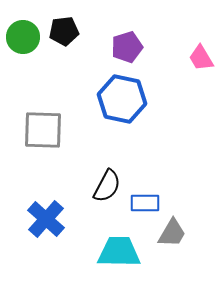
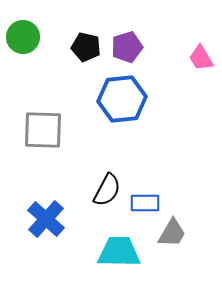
black pentagon: moved 22 px right, 16 px down; rotated 20 degrees clockwise
blue hexagon: rotated 18 degrees counterclockwise
black semicircle: moved 4 px down
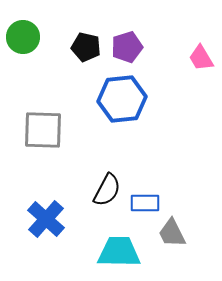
gray trapezoid: rotated 124 degrees clockwise
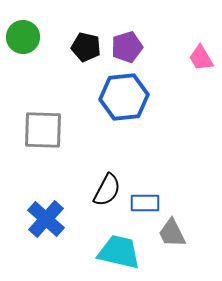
blue hexagon: moved 2 px right, 2 px up
cyan trapezoid: rotated 12 degrees clockwise
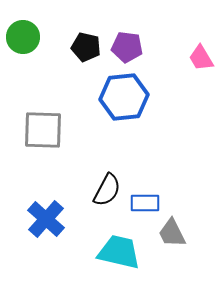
purple pentagon: rotated 24 degrees clockwise
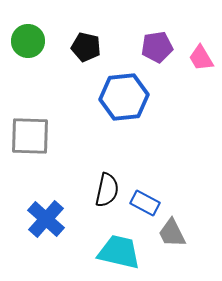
green circle: moved 5 px right, 4 px down
purple pentagon: moved 30 px right; rotated 16 degrees counterclockwise
gray square: moved 13 px left, 6 px down
black semicircle: rotated 16 degrees counterclockwise
blue rectangle: rotated 28 degrees clockwise
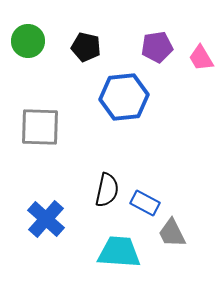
gray square: moved 10 px right, 9 px up
cyan trapezoid: rotated 9 degrees counterclockwise
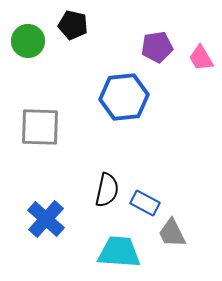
black pentagon: moved 13 px left, 22 px up
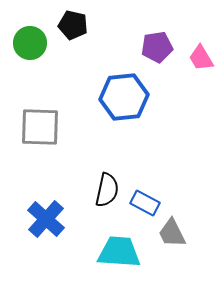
green circle: moved 2 px right, 2 px down
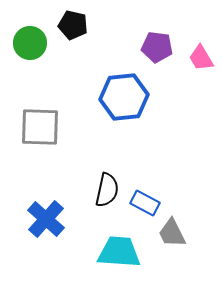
purple pentagon: rotated 16 degrees clockwise
